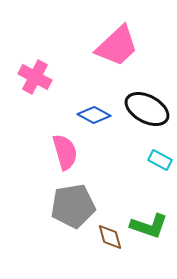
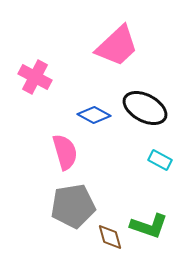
black ellipse: moved 2 px left, 1 px up
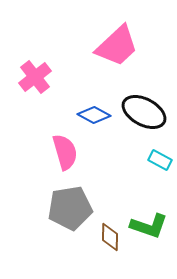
pink cross: rotated 24 degrees clockwise
black ellipse: moved 1 px left, 4 px down
gray pentagon: moved 3 px left, 2 px down
brown diamond: rotated 16 degrees clockwise
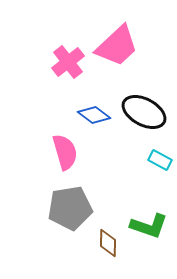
pink cross: moved 33 px right, 15 px up
blue diamond: rotated 8 degrees clockwise
brown diamond: moved 2 px left, 6 px down
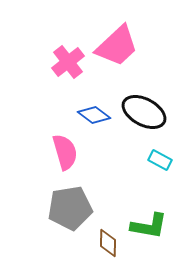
green L-shape: rotated 9 degrees counterclockwise
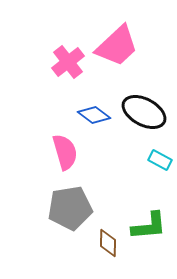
green L-shape: rotated 15 degrees counterclockwise
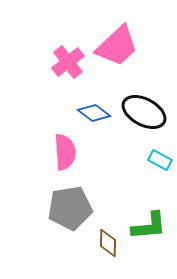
blue diamond: moved 2 px up
pink semicircle: rotated 12 degrees clockwise
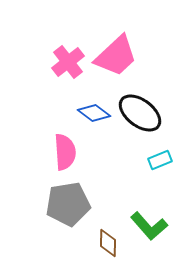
pink trapezoid: moved 1 px left, 10 px down
black ellipse: moved 4 px left, 1 px down; rotated 9 degrees clockwise
cyan rectangle: rotated 50 degrees counterclockwise
gray pentagon: moved 2 px left, 4 px up
green L-shape: rotated 54 degrees clockwise
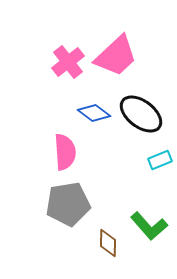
black ellipse: moved 1 px right, 1 px down
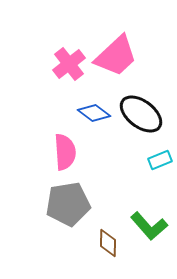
pink cross: moved 1 px right, 2 px down
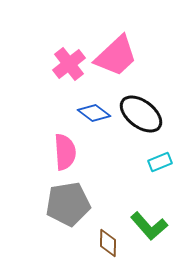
cyan rectangle: moved 2 px down
